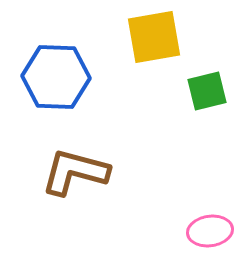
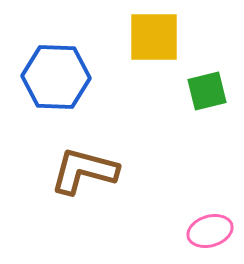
yellow square: rotated 10 degrees clockwise
brown L-shape: moved 9 px right, 1 px up
pink ellipse: rotated 9 degrees counterclockwise
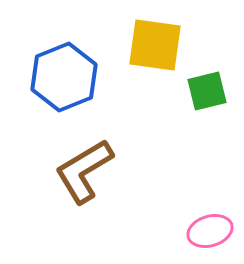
yellow square: moved 1 px right, 8 px down; rotated 8 degrees clockwise
blue hexagon: moved 8 px right; rotated 24 degrees counterclockwise
brown L-shape: rotated 46 degrees counterclockwise
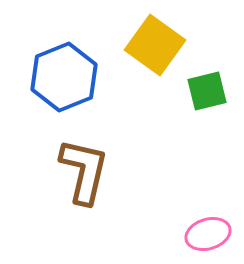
yellow square: rotated 28 degrees clockwise
brown L-shape: rotated 134 degrees clockwise
pink ellipse: moved 2 px left, 3 px down
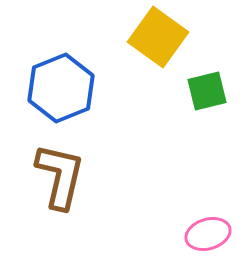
yellow square: moved 3 px right, 8 px up
blue hexagon: moved 3 px left, 11 px down
brown L-shape: moved 24 px left, 5 px down
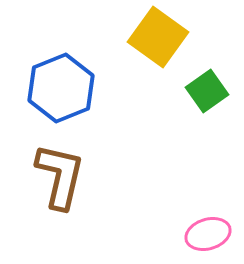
green square: rotated 21 degrees counterclockwise
